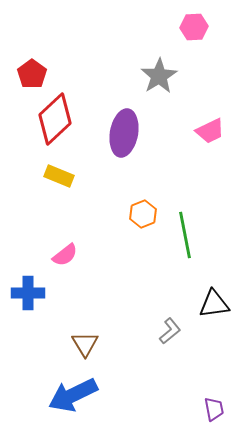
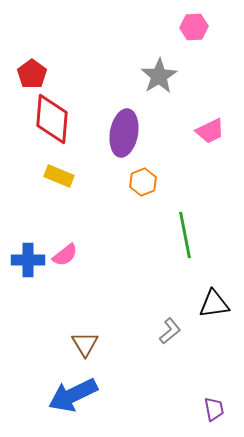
red diamond: moved 3 px left; rotated 42 degrees counterclockwise
orange hexagon: moved 32 px up
blue cross: moved 33 px up
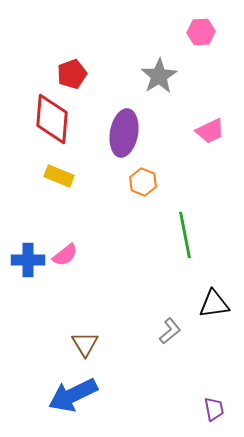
pink hexagon: moved 7 px right, 5 px down
red pentagon: moved 40 px right; rotated 16 degrees clockwise
orange hexagon: rotated 16 degrees counterclockwise
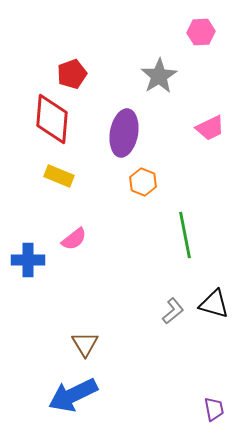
pink trapezoid: moved 3 px up
pink semicircle: moved 9 px right, 16 px up
black triangle: rotated 24 degrees clockwise
gray L-shape: moved 3 px right, 20 px up
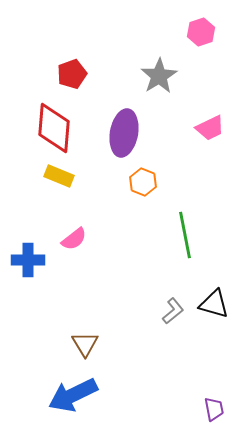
pink hexagon: rotated 16 degrees counterclockwise
red diamond: moved 2 px right, 9 px down
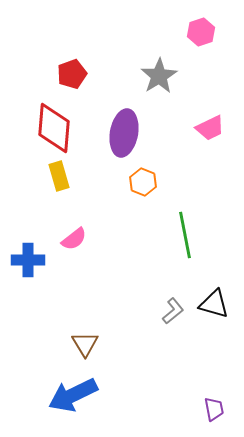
yellow rectangle: rotated 52 degrees clockwise
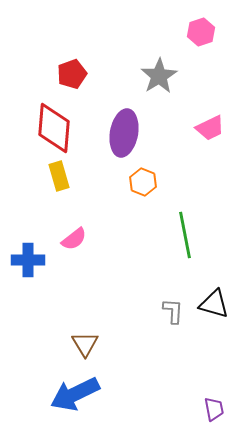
gray L-shape: rotated 48 degrees counterclockwise
blue arrow: moved 2 px right, 1 px up
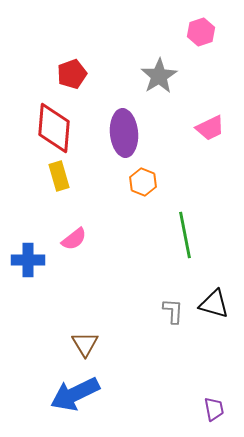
purple ellipse: rotated 15 degrees counterclockwise
